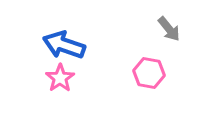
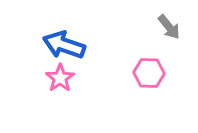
gray arrow: moved 2 px up
pink hexagon: rotated 8 degrees counterclockwise
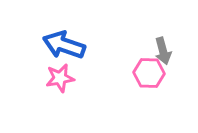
gray arrow: moved 6 px left, 24 px down; rotated 24 degrees clockwise
pink star: rotated 24 degrees clockwise
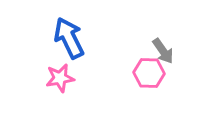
blue arrow: moved 5 px right, 7 px up; rotated 45 degrees clockwise
gray arrow: rotated 20 degrees counterclockwise
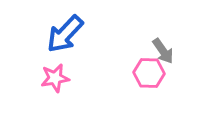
blue arrow: moved 4 px left, 4 px up; rotated 111 degrees counterclockwise
pink star: moved 5 px left
